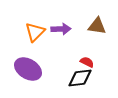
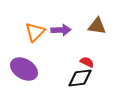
purple arrow: moved 1 px down
purple ellipse: moved 4 px left
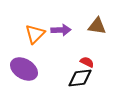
orange triangle: moved 2 px down
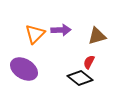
brown triangle: moved 10 px down; rotated 24 degrees counterclockwise
red semicircle: moved 2 px right; rotated 88 degrees counterclockwise
black diamond: rotated 45 degrees clockwise
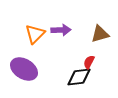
brown triangle: moved 3 px right, 2 px up
black diamond: moved 1 px left, 1 px up; rotated 45 degrees counterclockwise
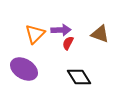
brown triangle: rotated 36 degrees clockwise
red semicircle: moved 21 px left, 19 px up
black diamond: rotated 65 degrees clockwise
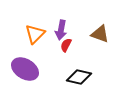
purple arrow: rotated 102 degrees clockwise
red semicircle: moved 2 px left, 2 px down
purple ellipse: moved 1 px right
black diamond: rotated 45 degrees counterclockwise
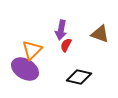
orange triangle: moved 3 px left, 16 px down
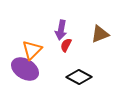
brown triangle: rotated 42 degrees counterclockwise
black diamond: rotated 15 degrees clockwise
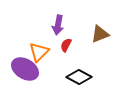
purple arrow: moved 3 px left, 5 px up
orange triangle: moved 7 px right, 2 px down
